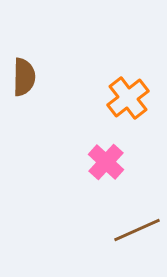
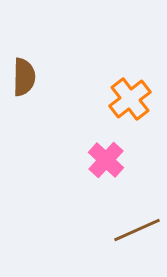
orange cross: moved 2 px right, 1 px down
pink cross: moved 2 px up
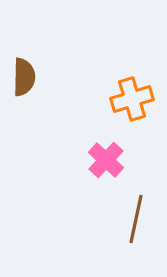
orange cross: moved 2 px right; rotated 21 degrees clockwise
brown line: moved 1 px left, 11 px up; rotated 54 degrees counterclockwise
